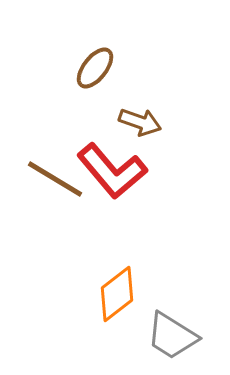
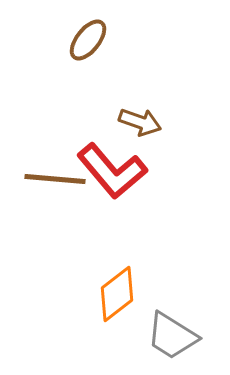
brown ellipse: moved 7 px left, 28 px up
brown line: rotated 26 degrees counterclockwise
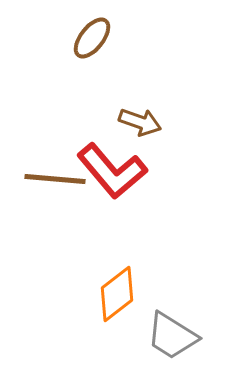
brown ellipse: moved 4 px right, 2 px up
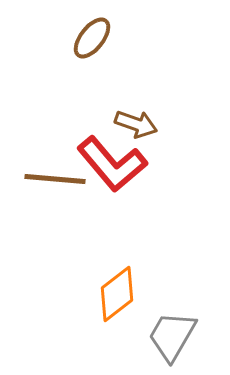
brown arrow: moved 4 px left, 2 px down
red L-shape: moved 7 px up
gray trapezoid: rotated 88 degrees clockwise
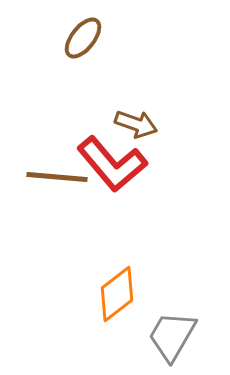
brown ellipse: moved 9 px left
brown line: moved 2 px right, 2 px up
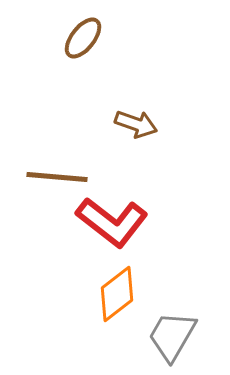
red L-shape: moved 58 px down; rotated 12 degrees counterclockwise
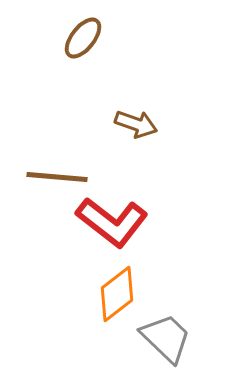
gray trapezoid: moved 6 px left, 2 px down; rotated 104 degrees clockwise
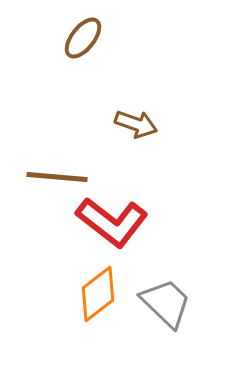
orange diamond: moved 19 px left
gray trapezoid: moved 35 px up
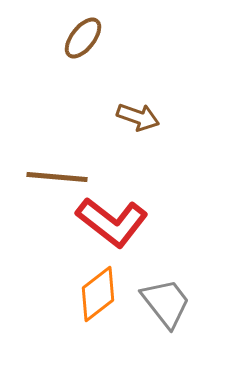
brown arrow: moved 2 px right, 7 px up
gray trapezoid: rotated 8 degrees clockwise
